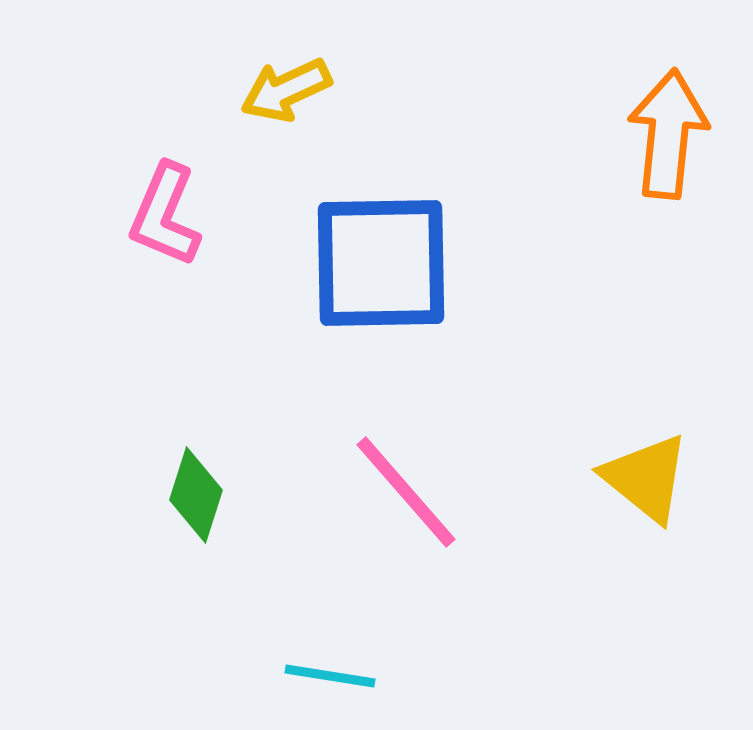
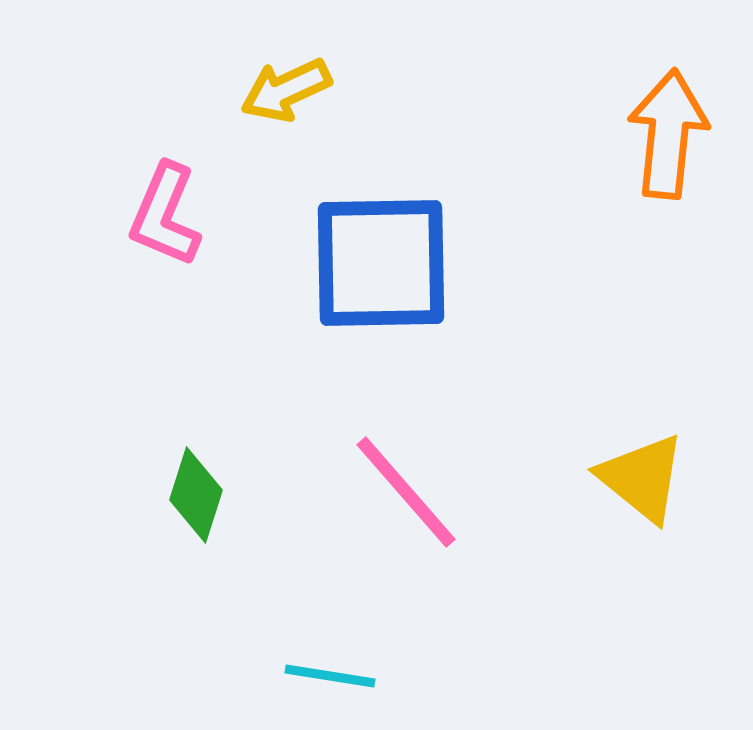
yellow triangle: moved 4 px left
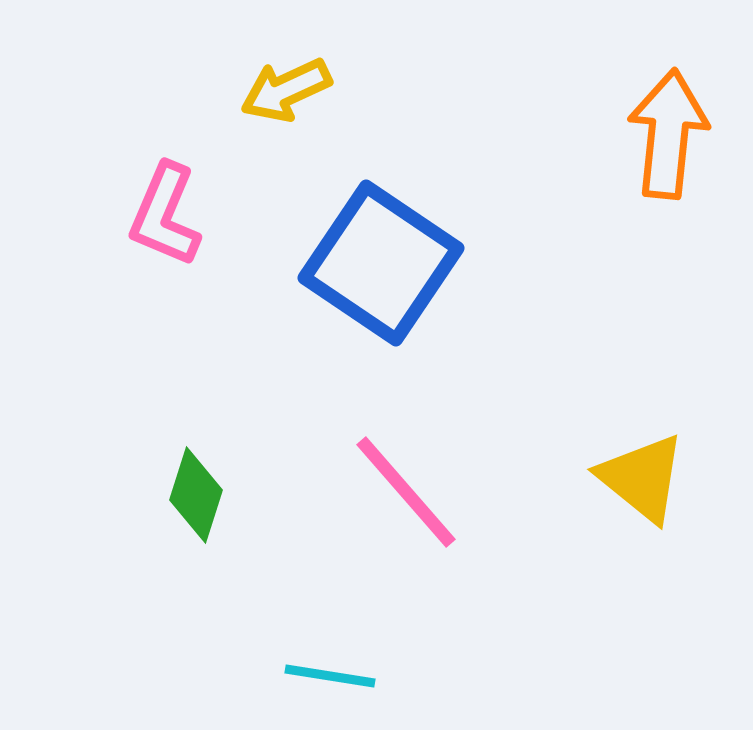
blue square: rotated 35 degrees clockwise
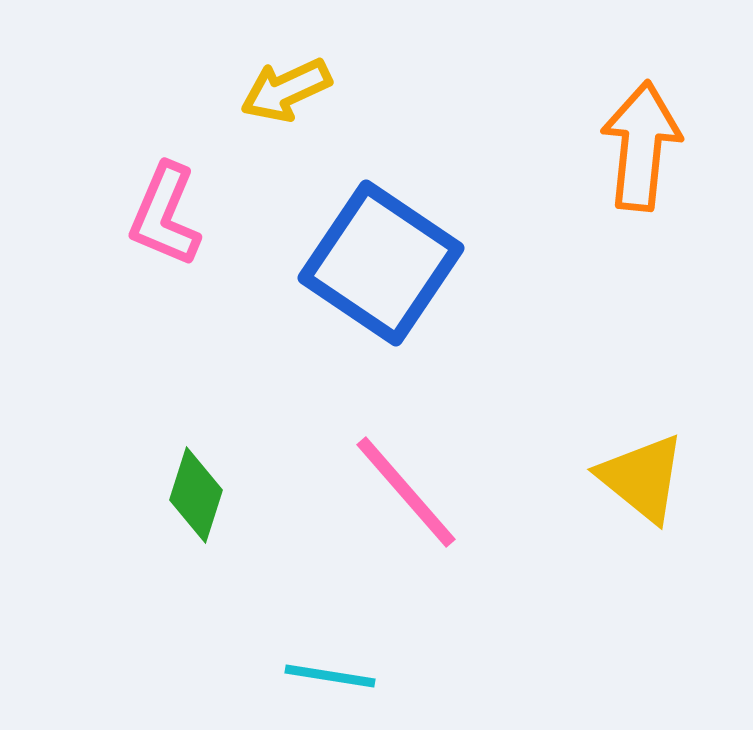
orange arrow: moved 27 px left, 12 px down
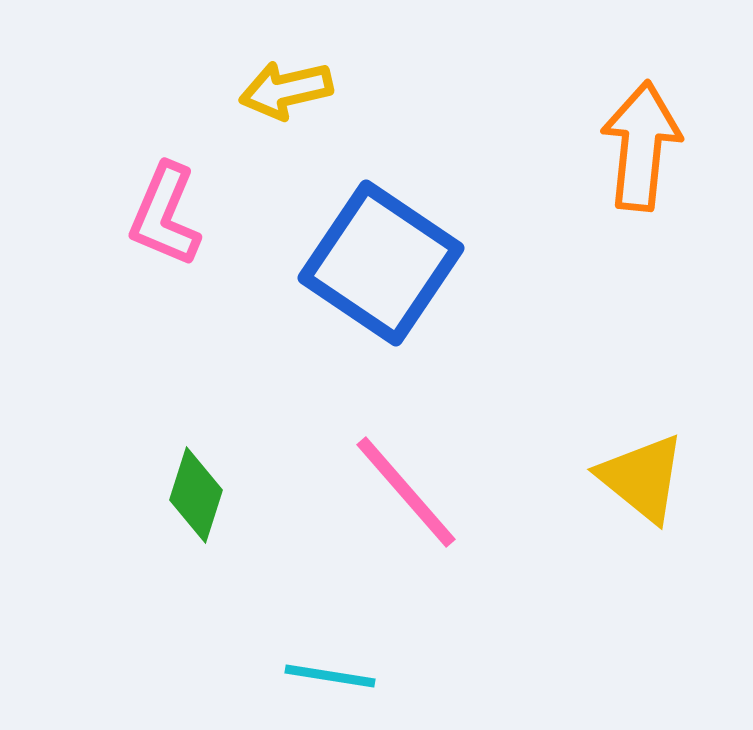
yellow arrow: rotated 12 degrees clockwise
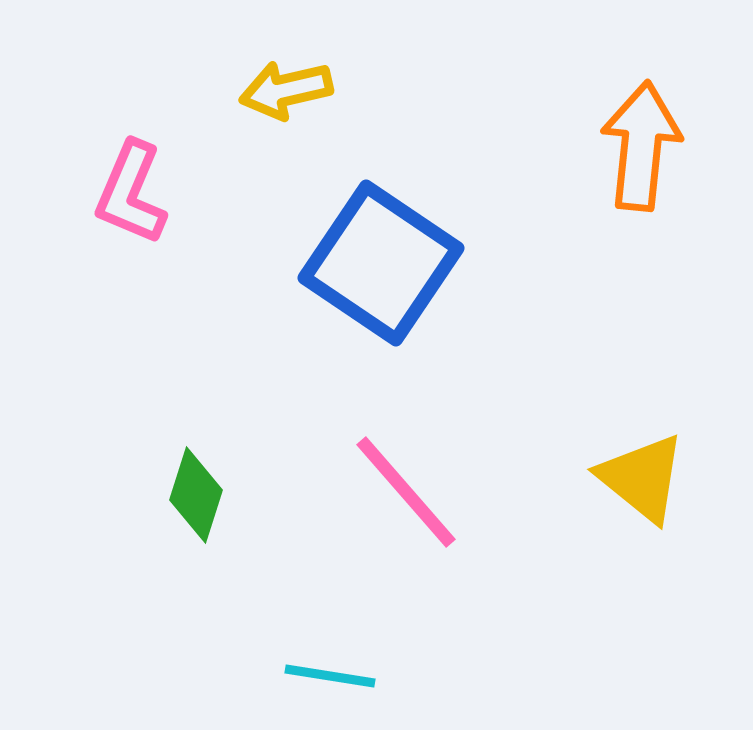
pink L-shape: moved 34 px left, 22 px up
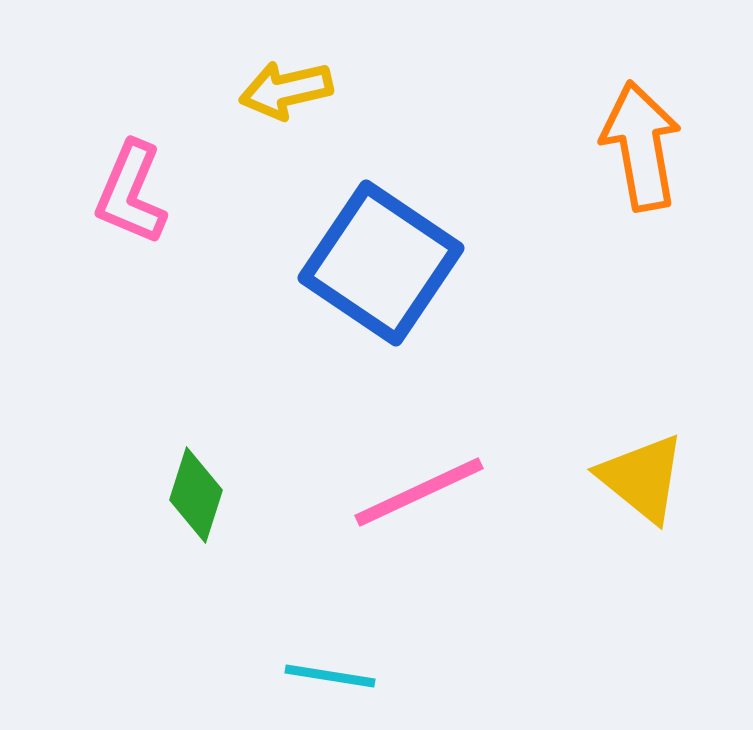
orange arrow: rotated 16 degrees counterclockwise
pink line: moved 13 px right; rotated 74 degrees counterclockwise
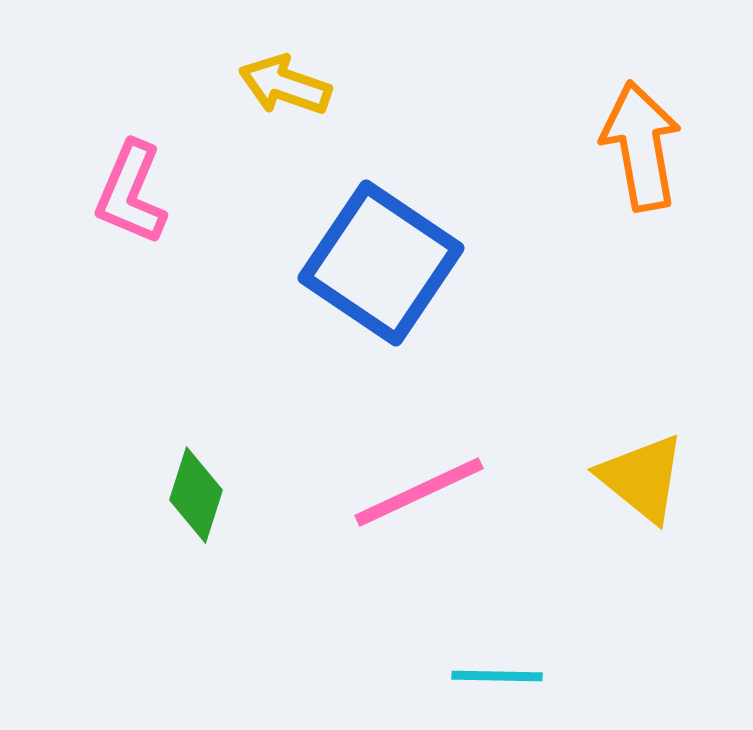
yellow arrow: moved 1 px left, 5 px up; rotated 32 degrees clockwise
cyan line: moved 167 px right; rotated 8 degrees counterclockwise
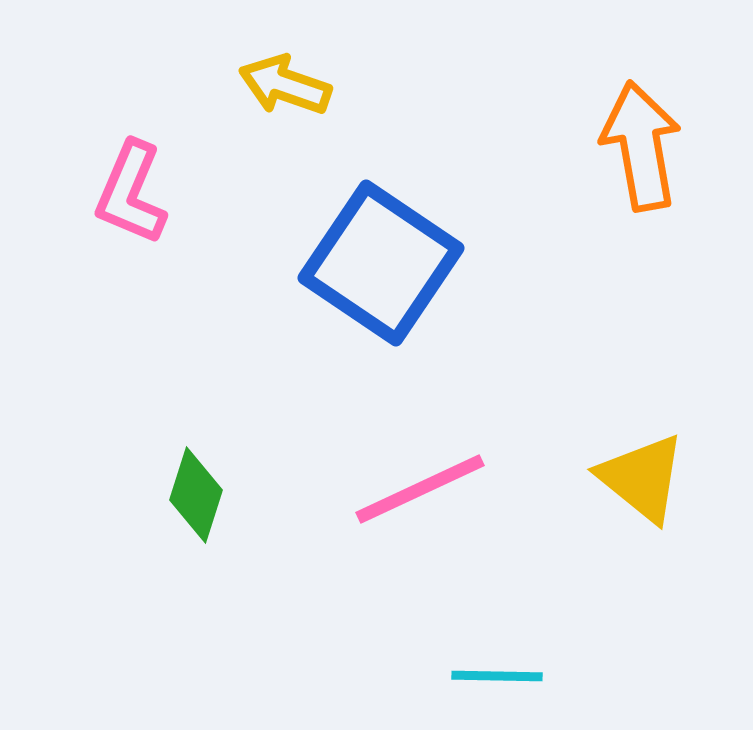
pink line: moved 1 px right, 3 px up
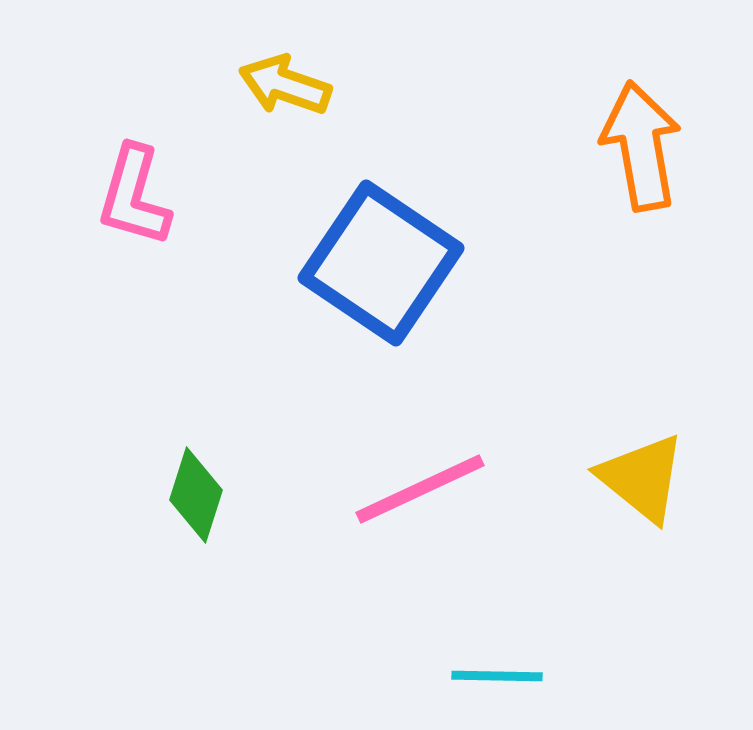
pink L-shape: moved 3 px right, 3 px down; rotated 7 degrees counterclockwise
